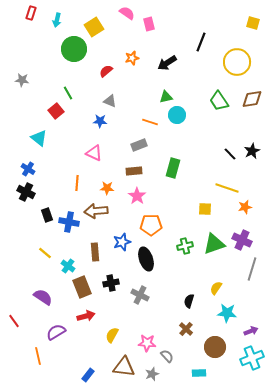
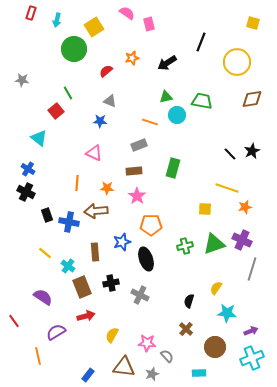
green trapezoid at (219, 101): moved 17 px left; rotated 135 degrees clockwise
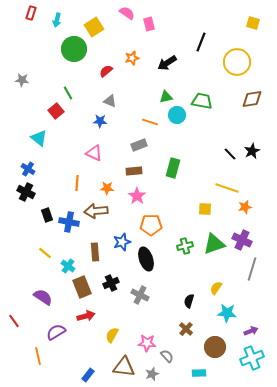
black cross at (111, 283): rotated 14 degrees counterclockwise
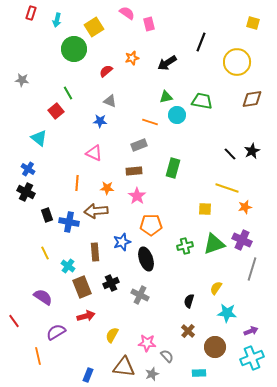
yellow line at (45, 253): rotated 24 degrees clockwise
brown cross at (186, 329): moved 2 px right, 2 px down
blue rectangle at (88, 375): rotated 16 degrees counterclockwise
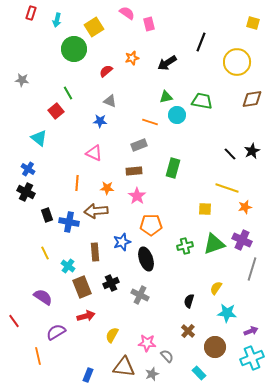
cyan rectangle at (199, 373): rotated 48 degrees clockwise
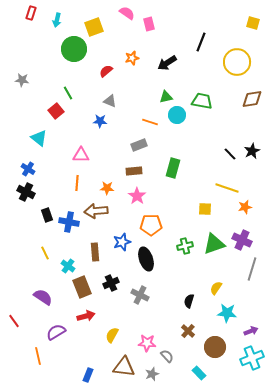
yellow square at (94, 27): rotated 12 degrees clockwise
pink triangle at (94, 153): moved 13 px left, 2 px down; rotated 24 degrees counterclockwise
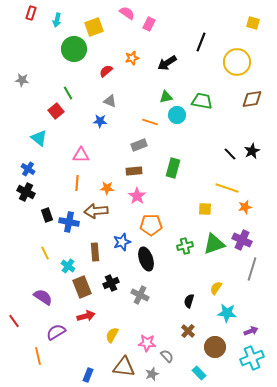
pink rectangle at (149, 24): rotated 40 degrees clockwise
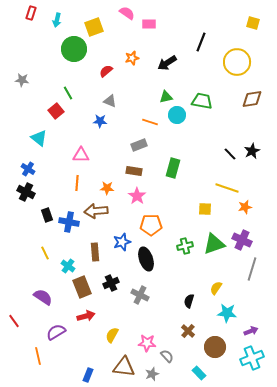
pink rectangle at (149, 24): rotated 64 degrees clockwise
brown rectangle at (134, 171): rotated 14 degrees clockwise
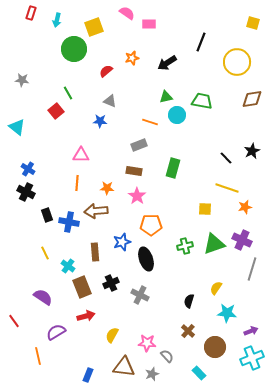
cyan triangle at (39, 138): moved 22 px left, 11 px up
black line at (230, 154): moved 4 px left, 4 px down
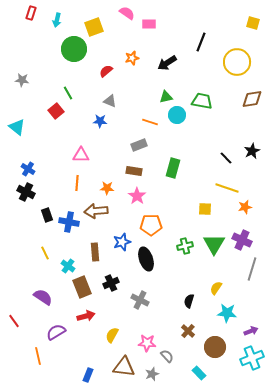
green triangle at (214, 244): rotated 40 degrees counterclockwise
gray cross at (140, 295): moved 5 px down
